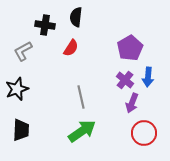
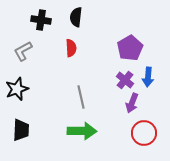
black cross: moved 4 px left, 5 px up
red semicircle: rotated 36 degrees counterclockwise
green arrow: rotated 36 degrees clockwise
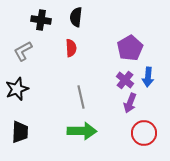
purple arrow: moved 2 px left
black trapezoid: moved 1 px left, 2 px down
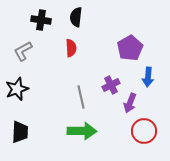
purple cross: moved 14 px left, 5 px down; rotated 24 degrees clockwise
red circle: moved 2 px up
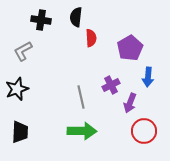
red semicircle: moved 20 px right, 10 px up
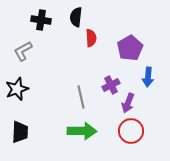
purple arrow: moved 2 px left
red circle: moved 13 px left
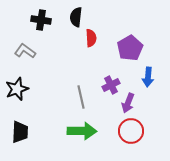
gray L-shape: moved 2 px right; rotated 65 degrees clockwise
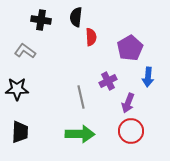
red semicircle: moved 1 px up
purple cross: moved 3 px left, 4 px up
black star: rotated 20 degrees clockwise
green arrow: moved 2 px left, 3 px down
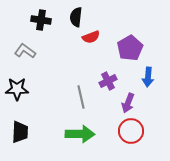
red semicircle: rotated 72 degrees clockwise
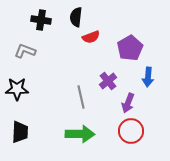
gray L-shape: rotated 15 degrees counterclockwise
purple cross: rotated 12 degrees counterclockwise
